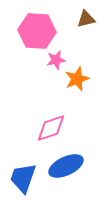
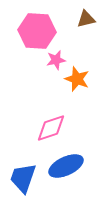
orange star: rotated 30 degrees counterclockwise
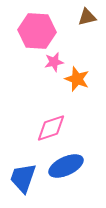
brown triangle: moved 1 px right, 2 px up
pink star: moved 2 px left, 2 px down
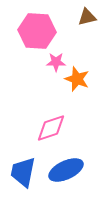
pink star: moved 2 px right; rotated 12 degrees clockwise
blue ellipse: moved 4 px down
blue trapezoid: moved 6 px up; rotated 8 degrees counterclockwise
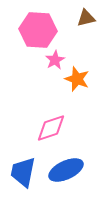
brown triangle: moved 1 px left, 1 px down
pink hexagon: moved 1 px right, 1 px up
pink star: moved 1 px left, 2 px up; rotated 30 degrees counterclockwise
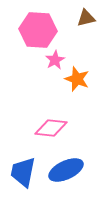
pink diamond: rotated 24 degrees clockwise
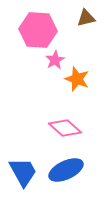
pink diamond: moved 14 px right; rotated 36 degrees clockwise
blue trapezoid: rotated 140 degrees clockwise
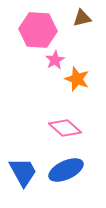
brown triangle: moved 4 px left
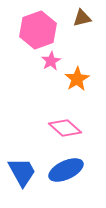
pink hexagon: rotated 24 degrees counterclockwise
pink star: moved 4 px left, 1 px down
orange star: rotated 20 degrees clockwise
blue trapezoid: moved 1 px left
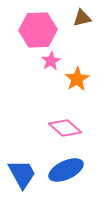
pink hexagon: rotated 18 degrees clockwise
blue trapezoid: moved 2 px down
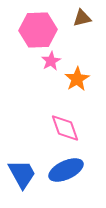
pink diamond: rotated 28 degrees clockwise
